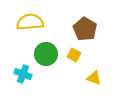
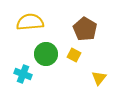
yellow triangle: moved 5 px right; rotated 49 degrees clockwise
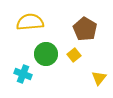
yellow square: rotated 24 degrees clockwise
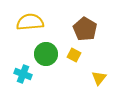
yellow square: rotated 24 degrees counterclockwise
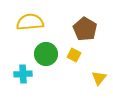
cyan cross: rotated 24 degrees counterclockwise
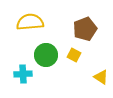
brown pentagon: rotated 20 degrees clockwise
green circle: moved 1 px down
yellow triangle: moved 2 px right, 1 px up; rotated 35 degrees counterclockwise
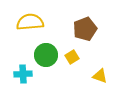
yellow square: moved 2 px left, 2 px down; rotated 32 degrees clockwise
yellow triangle: moved 1 px left, 1 px up; rotated 14 degrees counterclockwise
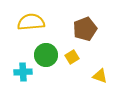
yellow semicircle: moved 1 px right
cyan cross: moved 2 px up
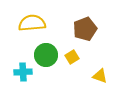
yellow semicircle: moved 1 px right, 1 px down
